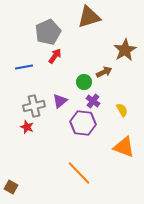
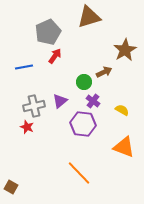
yellow semicircle: rotated 32 degrees counterclockwise
purple hexagon: moved 1 px down
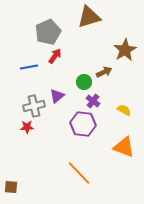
blue line: moved 5 px right
purple triangle: moved 3 px left, 5 px up
yellow semicircle: moved 2 px right
red star: rotated 24 degrees counterclockwise
brown square: rotated 24 degrees counterclockwise
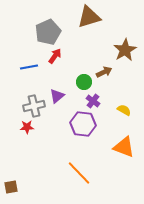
brown square: rotated 16 degrees counterclockwise
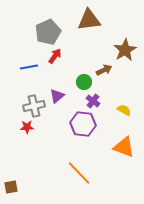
brown triangle: moved 3 px down; rotated 10 degrees clockwise
brown arrow: moved 2 px up
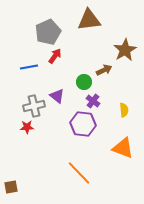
purple triangle: rotated 42 degrees counterclockwise
yellow semicircle: rotated 56 degrees clockwise
orange triangle: moved 1 px left, 1 px down
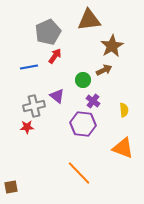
brown star: moved 13 px left, 4 px up
green circle: moved 1 px left, 2 px up
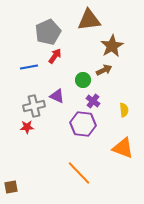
purple triangle: rotated 14 degrees counterclockwise
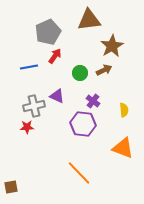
green circle: moved 3 px left, 7 px up
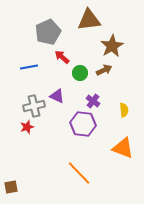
red arrow: moved 7 px right, 1 px down; rotated 84 degrees counterclockwise
red star: rotated 16 degrees counterclockwise
